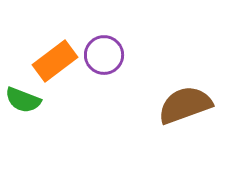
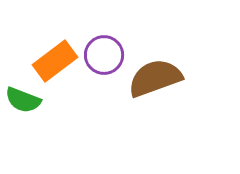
brown semicircle: moved 30 px left, 27 px up
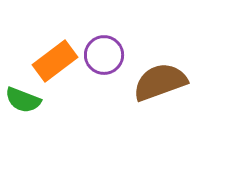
brown semicircle: moved 5 px right, 4 px down
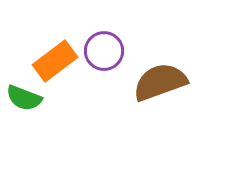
purple circle: moved 4 px up
green semicircle: moved 1 px right, 2 px up
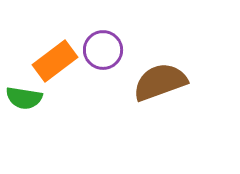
purple circle: moved 1 px left, 1 px up
green semicircle: rotated 12 degrees counterclockwise
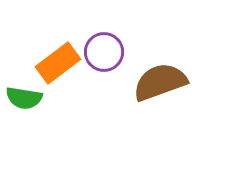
purple circle: moved 1 px right, 2 px down
orange rectangle: moved 3 px right, 2 px down
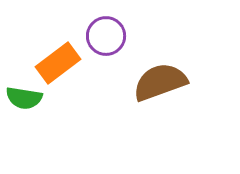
purple circle: moved 2 px right, 16 px up
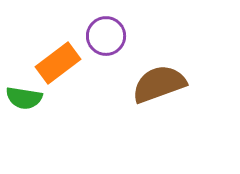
brown semicircle: moved 1 px left, 2 px down
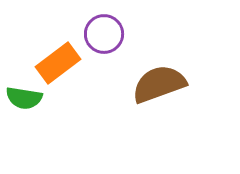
purple circle: moved 2 px left, 2 px up
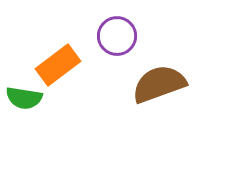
purple circle: moved 13 px right, 2 px down
orange rectangle: moved 2 px down
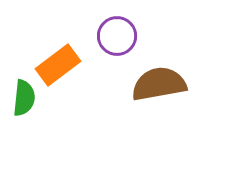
brown semicircle: rotated 10 degrees clockwise
green semicircle: rotated 93 degrees counterclockwise
